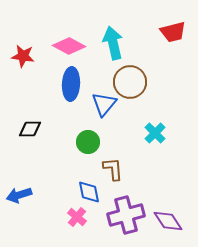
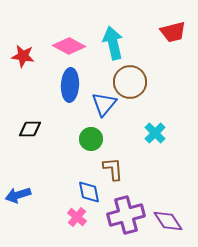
blue ellipse: moved 1 px left, 1 px down
green circle: moved 3 px right, 3 px up
blue arrow: moved 1 px left
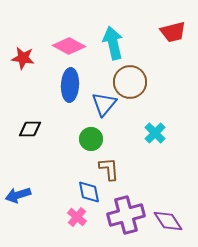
red star: moved 2 px down
brown L-shape: moved 4 px left
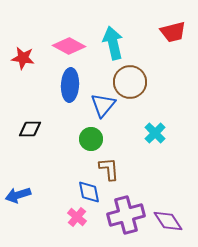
blue triangle: moved 1 px left, 1 px down
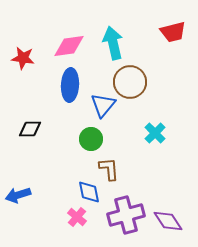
pink diamond: rotated 36 degrees counterclockwise
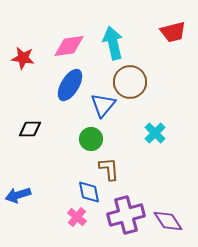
blue ellipse: rotated 28 degrees clockwise
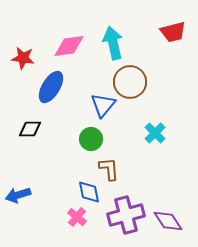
blue ellipse: moved 19 px left, 2 px down
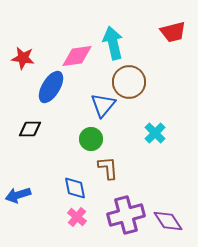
pink diamond: moved 8 px right, 10 px down
brown circle: moved 1 px left
brown L-shape: moved 1 px left, 1 px up
blue diamond: moved 14 px left, 4 px up
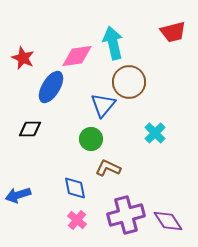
red star: rotated 15 degrees clockwise
brown L-shape: rotated 60 degrees counterclockwise
pink cross: moved 3 px down
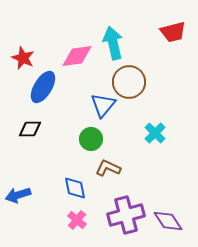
blue ellipse: moved 8 px left
